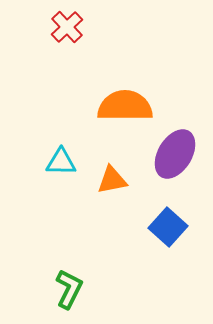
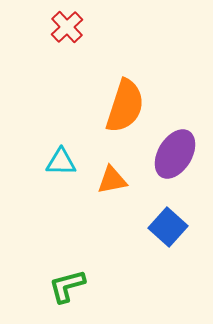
orange semicircle: rotated 108 degrees clockwise
green L-shape: moved 2 px left, 3 px up; rotated 132 degrees counterclockwise
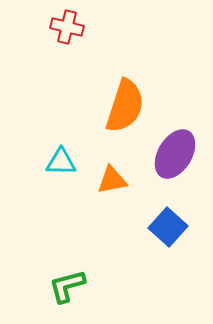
red cross: rotated 32 degrees counterclockwise
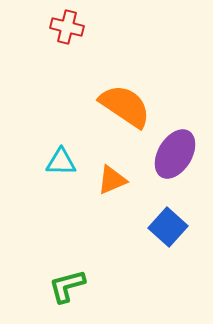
orange semicircle: rotated 74 degrees counterclockwise
orange triangle: rotated 12 degrees counterclockwise
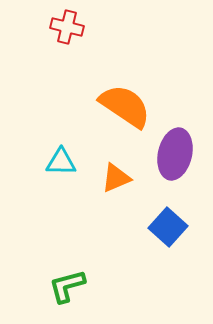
purple ellipse: rotated 18 degrees counterclockwise
orange triangle: moved 4 px right, 2 px up
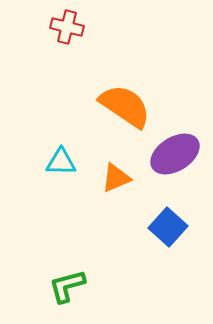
purple ellipse: rotated 45 degrees clockwise
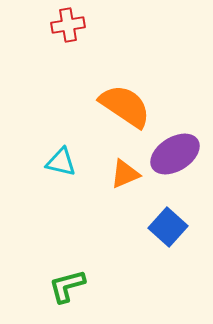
red cross: moved 1 px right, 2 px up; rotated 24 degrees counterclockwise
cyan triangle: rotated 12 degrees clockwise
orange triangle: moved 9 px right, 4 px up
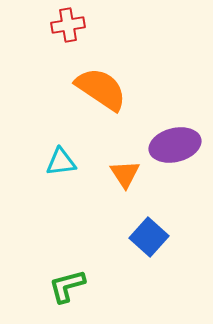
orange semicircle: moved 24 px left, 17 px up
purple ellipse: moved 9 px up; rotated 18 degrees clockwise
cyan triangle: rotated 20 degrees counterclockwise
orange triangle: rotated 40 degrees counterclockwise
blue square: moved 19 px left, 10 px down
